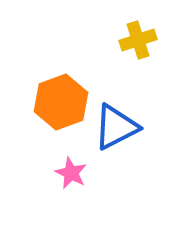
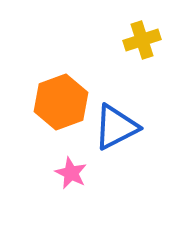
yellow cross: moved 4 px right
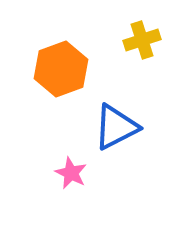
orange hexagon: moved 33 px up
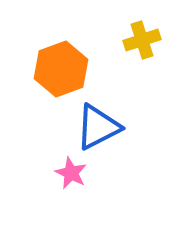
blue triangle: moved 18 px left
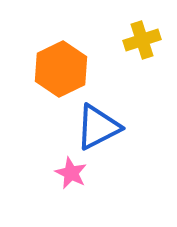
orange hexagon: rotated 6 degrees counterclockwise
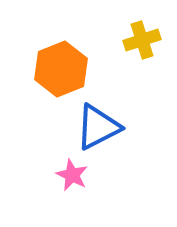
orange hexagon: rotated 4 degrees clockwise
pink star: moved 1 px right, 2 px down
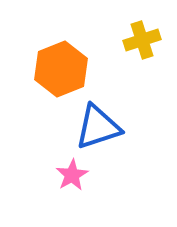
blue triangle: rotated 9 degrees clockwise
pink star: rotated 16 degrees clockwise
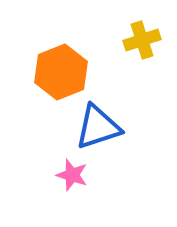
orange hexagon: moved 3 px down
pink star: rotated 24 degrees counterclockwise
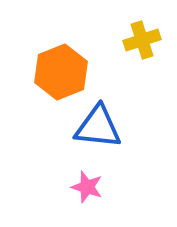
blue triangle: rotated 24 degrees clockwise
pink star: moved 15 px right, 12 px down
